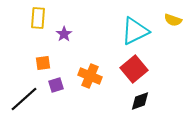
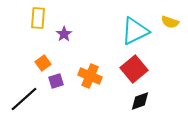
yellow semicircle: moved 3 px left, 2 px down
orange square: rotated 28 degrees counterclockwise
purple square: moved 4 px up
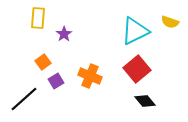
orange square: moved 1 px up
red square: moved 3 px right
purple square: rotated 14 degrees counterclockwise
black diamond: moved 5 px right; rotated 70 degrees clockwise
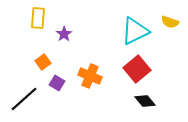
purple square: moved 1 px right, 2 px down; rotated 28 degrees counterclockwise
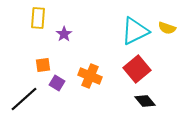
yellow semicircle: moved 3 px left, 6 px down
orange square: moved 3 px down; rotated 28 degrees clockwise
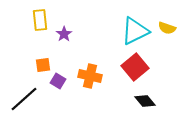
yellow rectangle: moved 2 px right, 2 px down; rotated 10 degrees counterclockwise
red square: moved 2 px left, 2 px up
orange cross: rotated 10 degrees counterclockwise
purple square: moved 1 px right, 2 px up
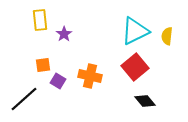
yellow semicircle: moved 8 px down; rotated 78 degrees clockwise
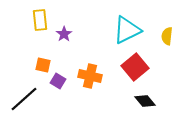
cyan triangle: moved 8 px left, 1 px up
orange square: rotated 21 degrees clockwise
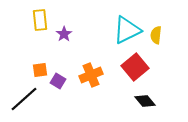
yellow semicircle: moved 11 px left, 1 px up
orange square: moved 3 px left, 5 px down; rotated 21 degrees counterclockwise
orange cross: moved 1 px right, 1 px up; rotated 35 degrees counterclockwise
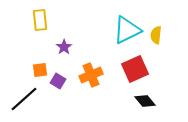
purple star: moved 13 px down
red square: moved 2 px down; rotated 16 degrees clockwise
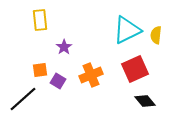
black line: moved 1 px left
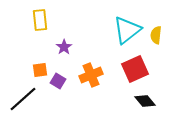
cyan triangle: rotated 12 degrees counterclockwise
